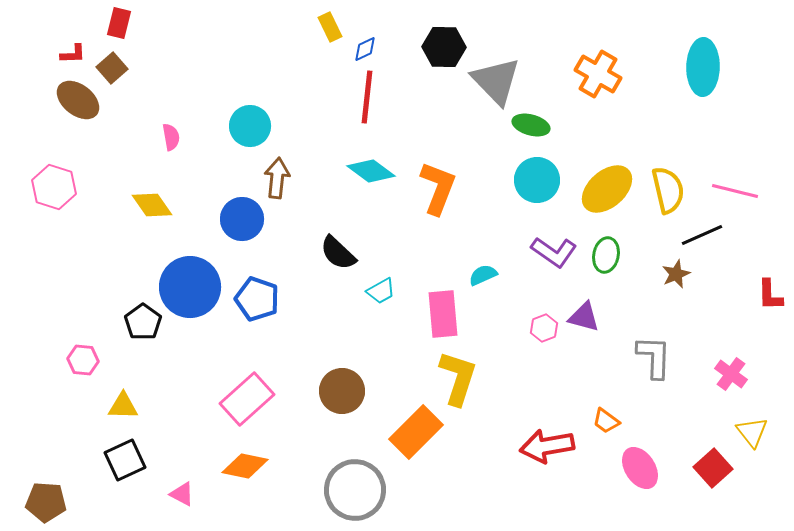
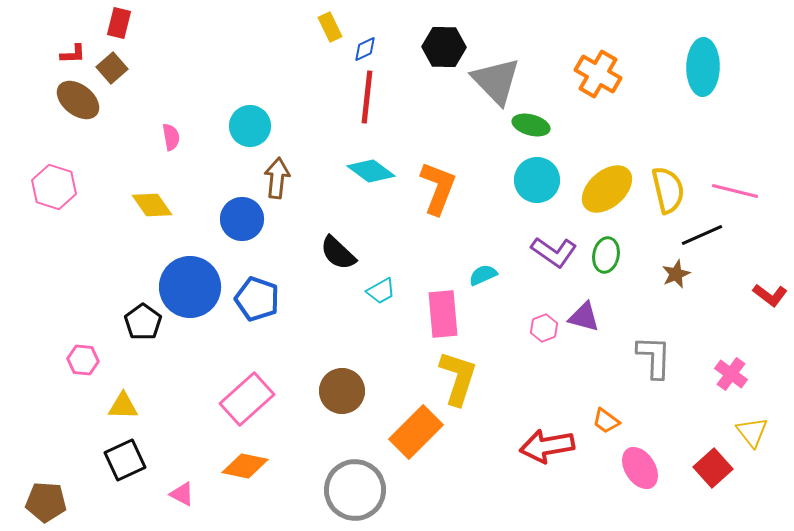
red L-shape at (770, 295): rotated 52 degrees counterclockwise
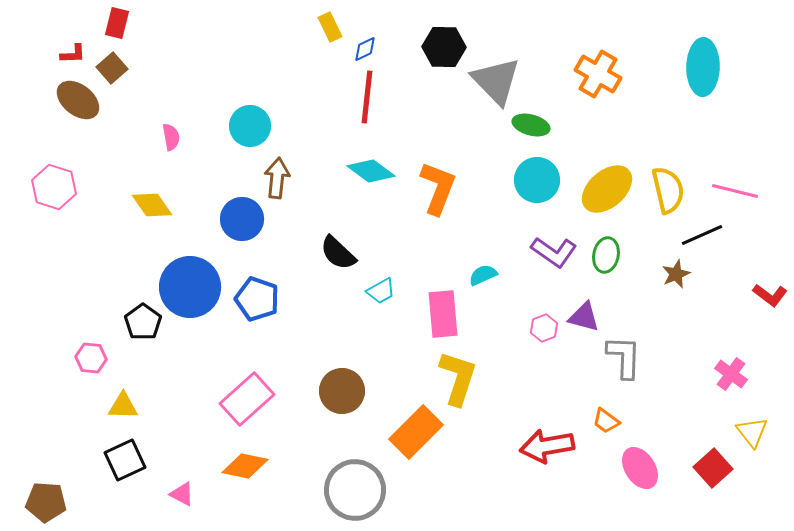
red rectangle at (119, 23): moved 2 px left
gray L-shape at (654, 357): moved 30 px left
pink hexagon at (83, 360): moved 8 px right, 2 px up
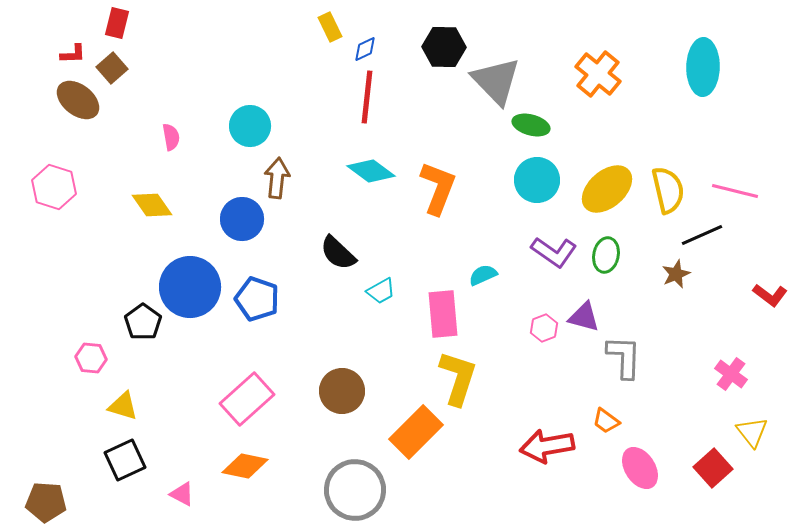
orange cross at (598, 74): rotated 9 degrees clockwise
yellow triangle at (123, 406): rotated 16 degrees clockwise
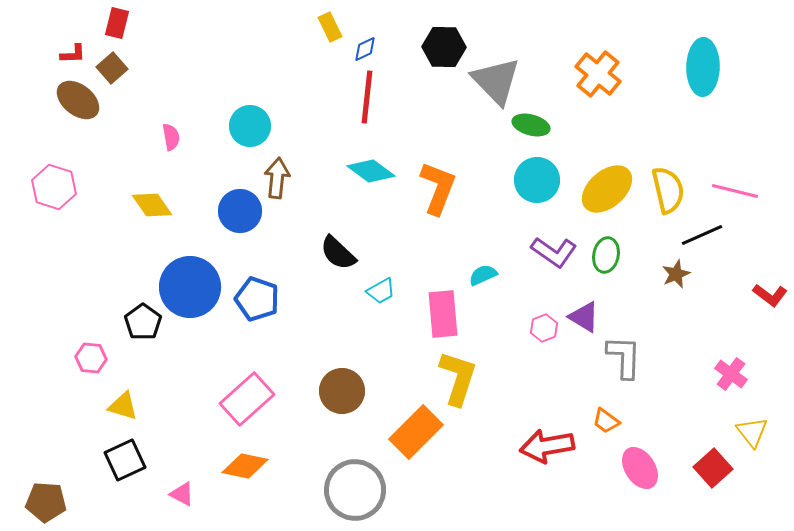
blue circle at (242, 219): moved 2 px left, 8 px up
purple triangle at (584, 317): rotated 16 degrees clockwise
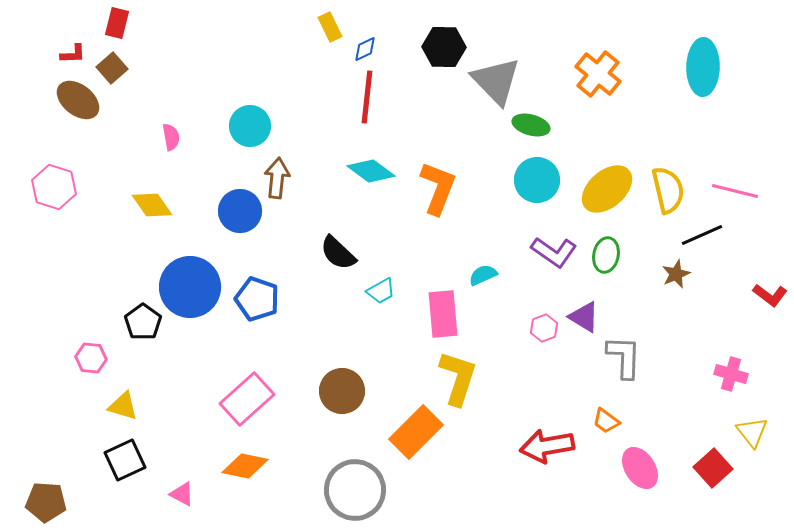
pink cross at (731, 374): rotated 20 degrees counterclockwise
